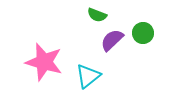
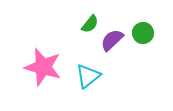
green semicircle: moved 7 px left, 9 px down; rotated 72 degrees counterclockwise
pink star: moved 1 px left, 5 px down
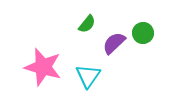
green semicircle: moved 3 px left
purple semicircle: moved 2 px right, 3 px down
cyan triangle: rotated 16 degrees counterclockwise
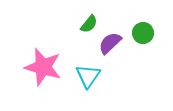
green semicircle: moved 2 px right
purple semicircle: moved 4 px left
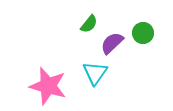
purple semicircle: moved 2 px right
pink star: moved 5 px right, 19 px down
cyan triangle: moved 7 px right, 3 px up
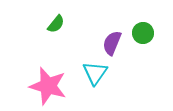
green semicircle: moved 33 px left
purple semicircle: rotated 25 degrees counterclockwise
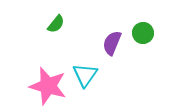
cyan triangle: moved 10 px left, 2 px down
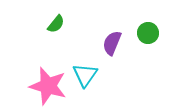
green circle: moved 5 px right
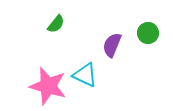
purple semicircle: moved 2 px down
cyan triangle: rotated 40 degrees counterclockwise
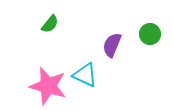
green semicircle: moved 6 px left
green circle: moved 2 px right, 1 px down
